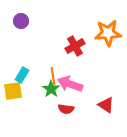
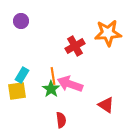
yellow square: moved 4 px right
red semicircle: moved 5 px left, 11 px down; rotated 105 degrees counterclockwise
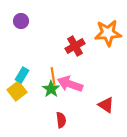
yellow square: rotated 30 degrees counterclockwise
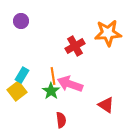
green star: moved 2 px down
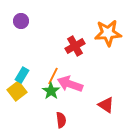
orange line: rotated 36 degrees clockwise
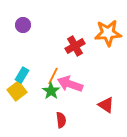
purple circle: moved 2 px right, 4 px down
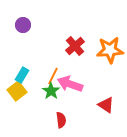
orange star: moved 2 px right, 17 px down
red cross: rotated 12 degrees counterclockwise
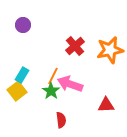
orange star: rotated 8 degrees counterclockwise
red triangle: rotated 36 degrees counterclockwise
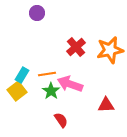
purple circle: moved 14 px right, 12 px up
red cross: moved 1 px right, 1 px down
orange line: moved 6 px left, 2 px up; rotated 54 degrees clockwise
red semicircle: rotated 28 degrees counterclockwise
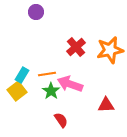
purple circle: moved 1 px left, 1 px up
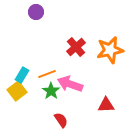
orange line: rotated 12 degrees counterclockwise
